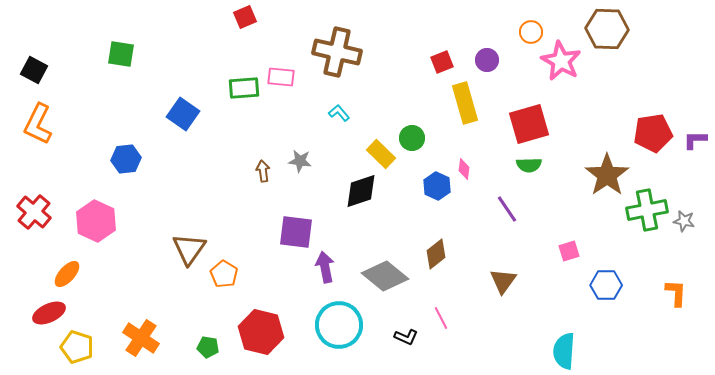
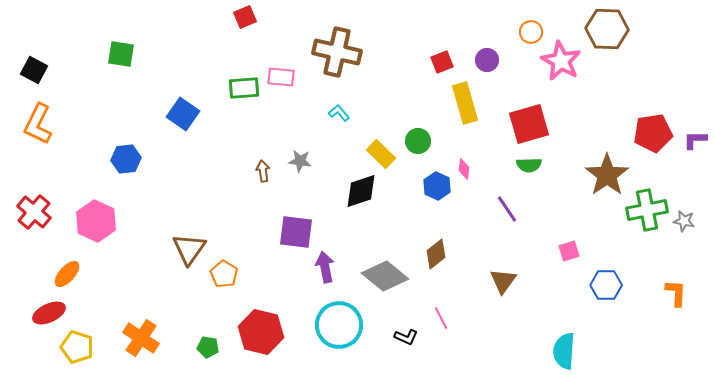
green circle at (412, 138): moved 6 px right, 3 px down
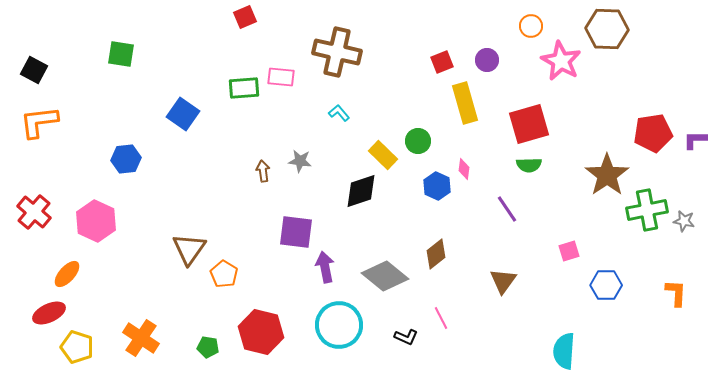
orange circle at (531, 32): moved 6 px up
orange L-shape at (38, 124): moved 1 px right, 2 px up; rotated 57 degrees clockwise
yellow rectangle at (381, 154): moved 2 px right, 1 px down
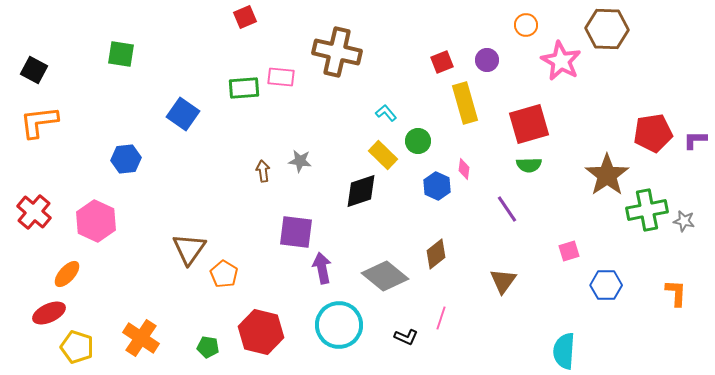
orange circle at (531, 26): moved 5 px left, 1 px up
cyan L-shape at (339, 113): moved 47 px right
purple arrow at (325, 267): moved 3 px left, 1 px down
pink line at (441, 318): rotated 45 degrees clockwise
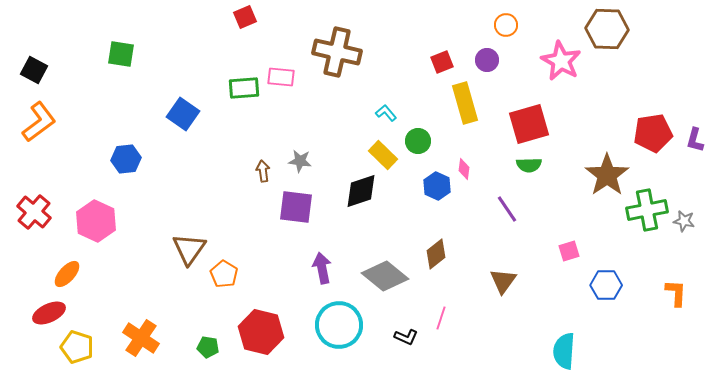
orange circle at (526, 25): moved 20 px left
orange L-shape at (39, 122): rotated 150 degrees clockwise
purple L-shape at (695, 140): rotated 75 degrees counterclockwise
purple square at (296, 232): moved 25 px up
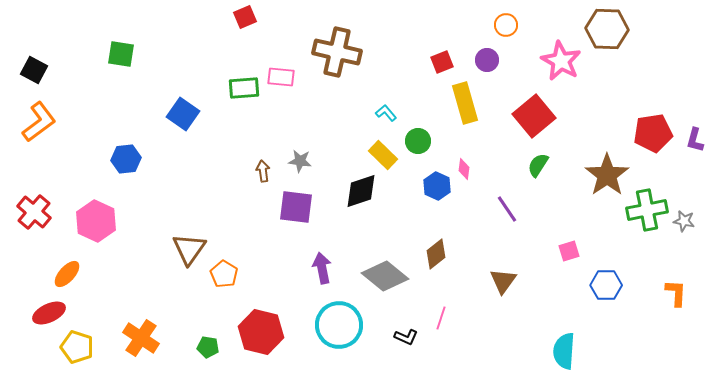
red square at (529, 124): moved 5 px right, 8 px up; rotated 24 degrees counterclockwise
green semicircle at (529, 165): moved 9 px right; rotated 125 degrees clockwise
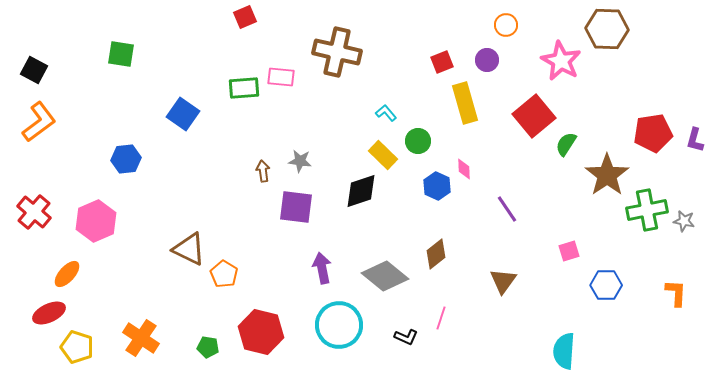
green semicircle at (538, 165): moved 28 px right, 21 px up
pink diamond at (464, 169): rotated 10 degrees counterclockwise
pink hexagon at (96, 221): rotated 12 degrees clockwise
brown triangle at (189, 249): rotated 39 degrees counterclockwise
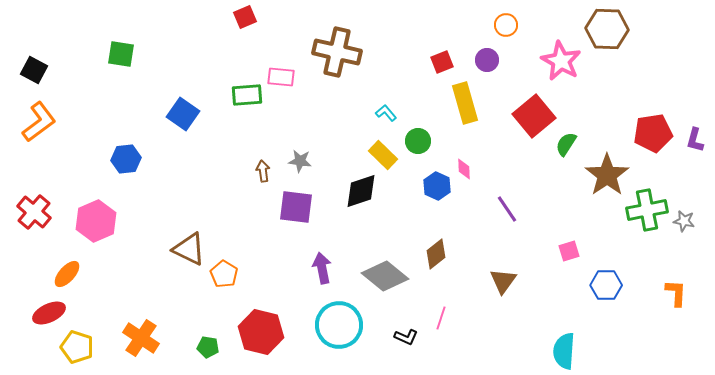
green rectangle at (244, 88): moved 3 px right, 7 px down
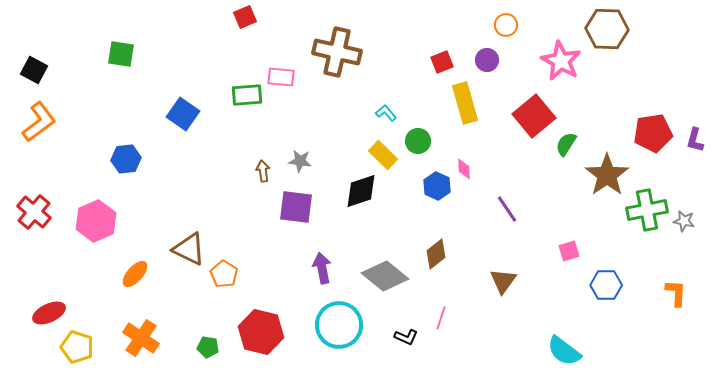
orange ellipse at (67, 274): moved 68 px right
cyan semicircle at (564, 351): rotated 57 degrees counterclockwise
